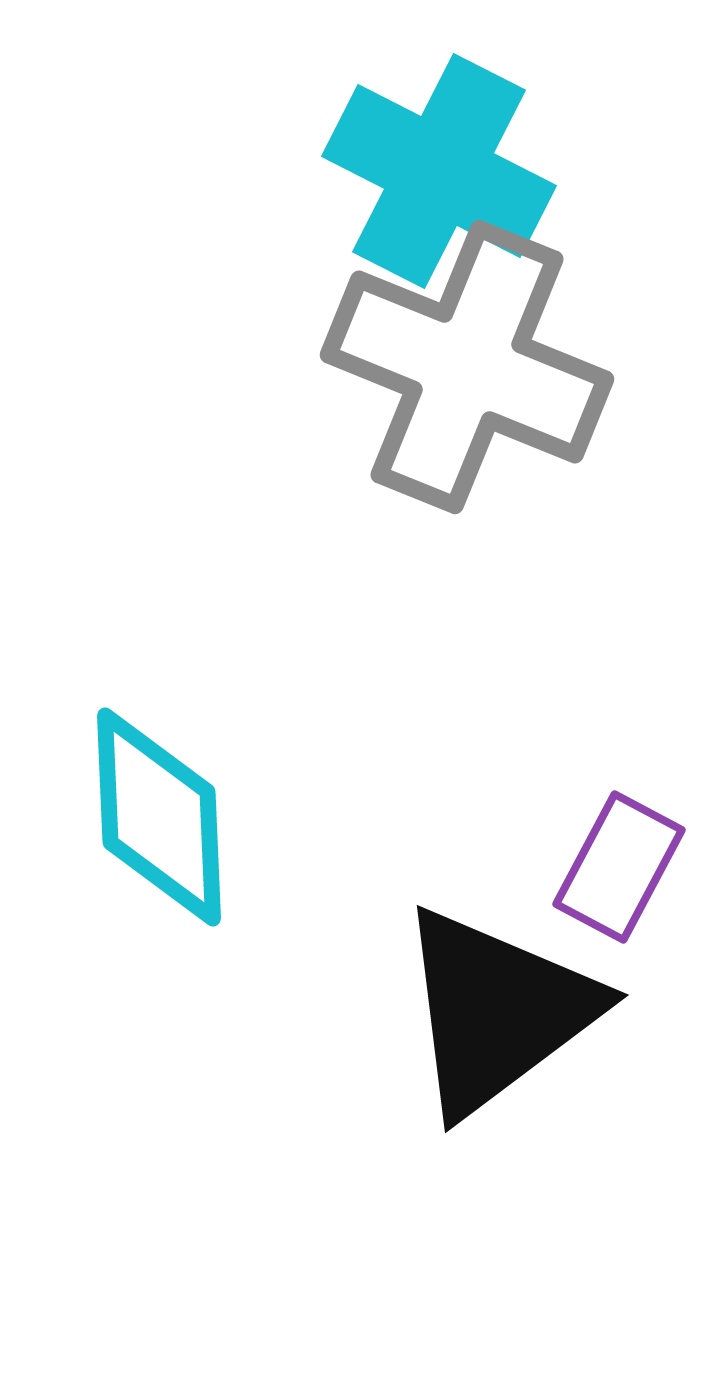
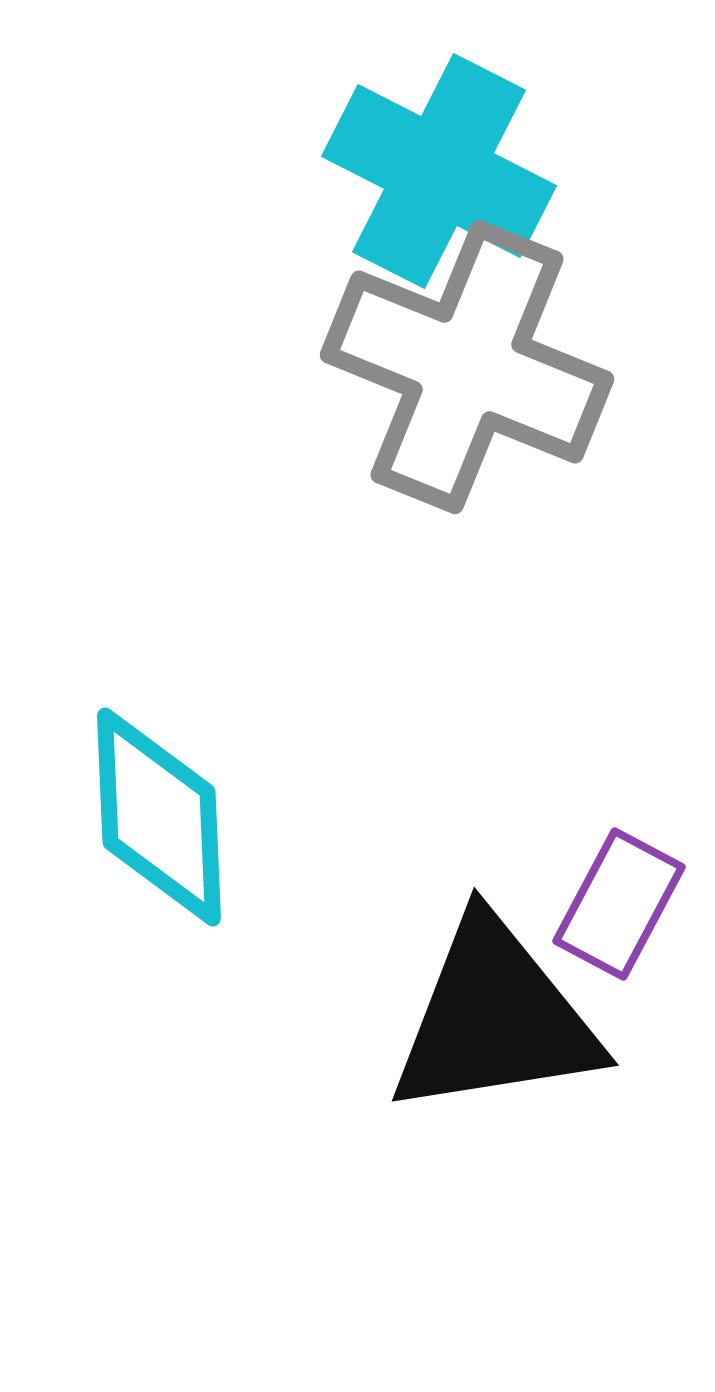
purple rectangle: moved 37 px down
black triangle: moved 2 px left, 7 px down; rotated 28 degrees clockwise
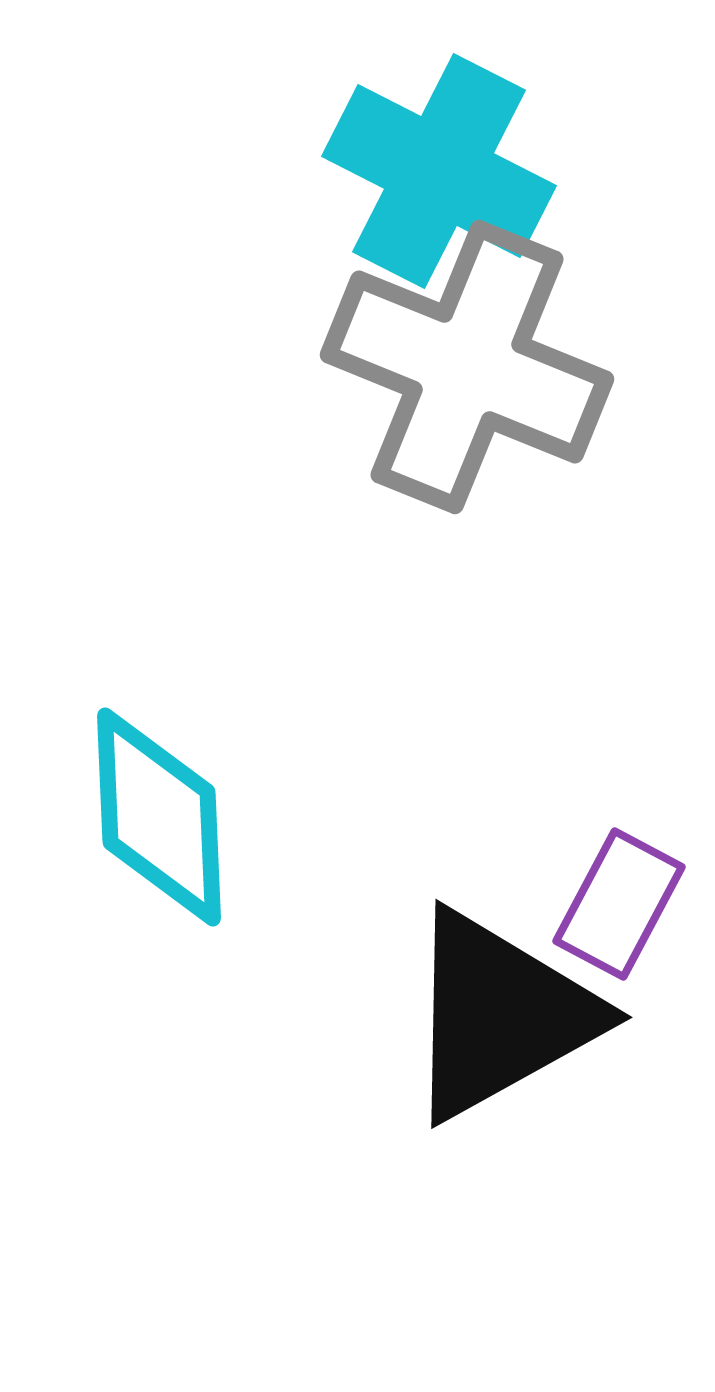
black triangle: moved 5 px right, 3 px up; rotated 20 degrees counterclockwise
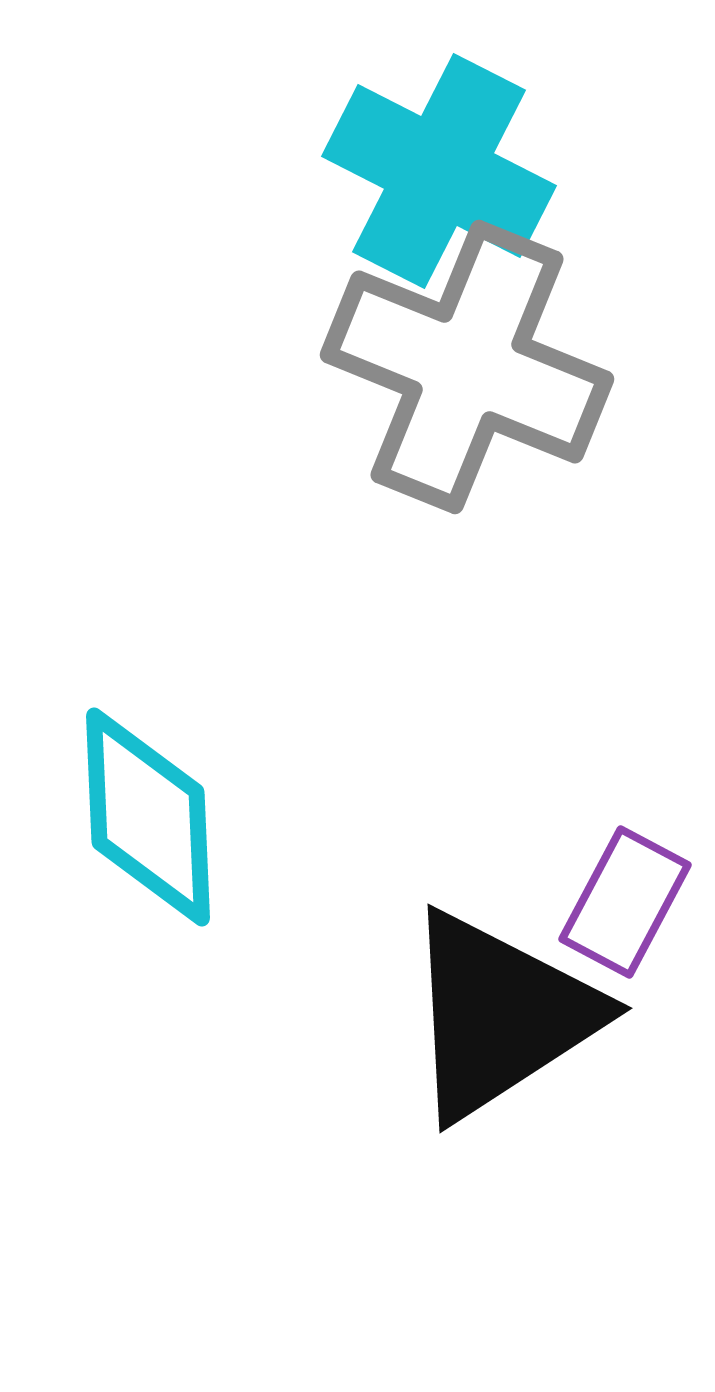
cyan diamond: moved 11 px left
purple rectangle: moved 6 px right, 2 px up
black triangle: rotated 4 degrees counterclockwise
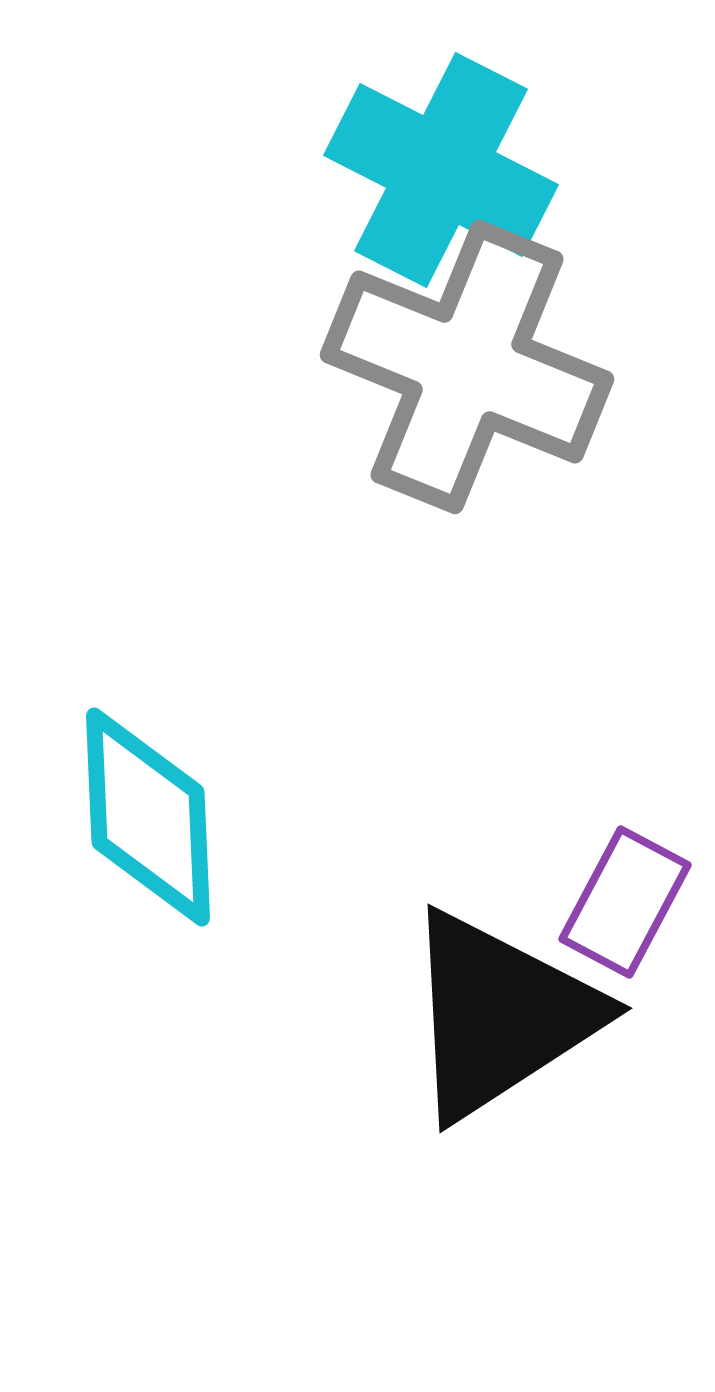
cyan cross: moved 2 px right, 1 px up
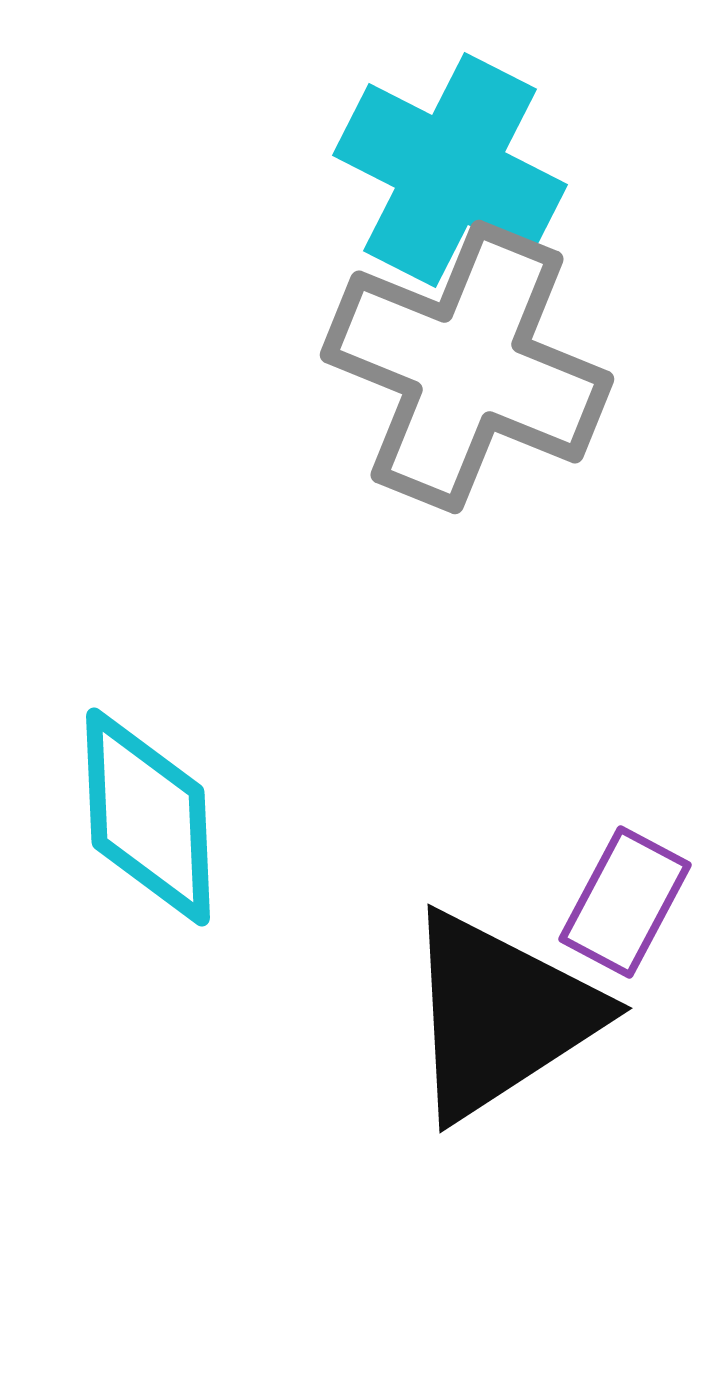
cyan cross: moved 9 px right
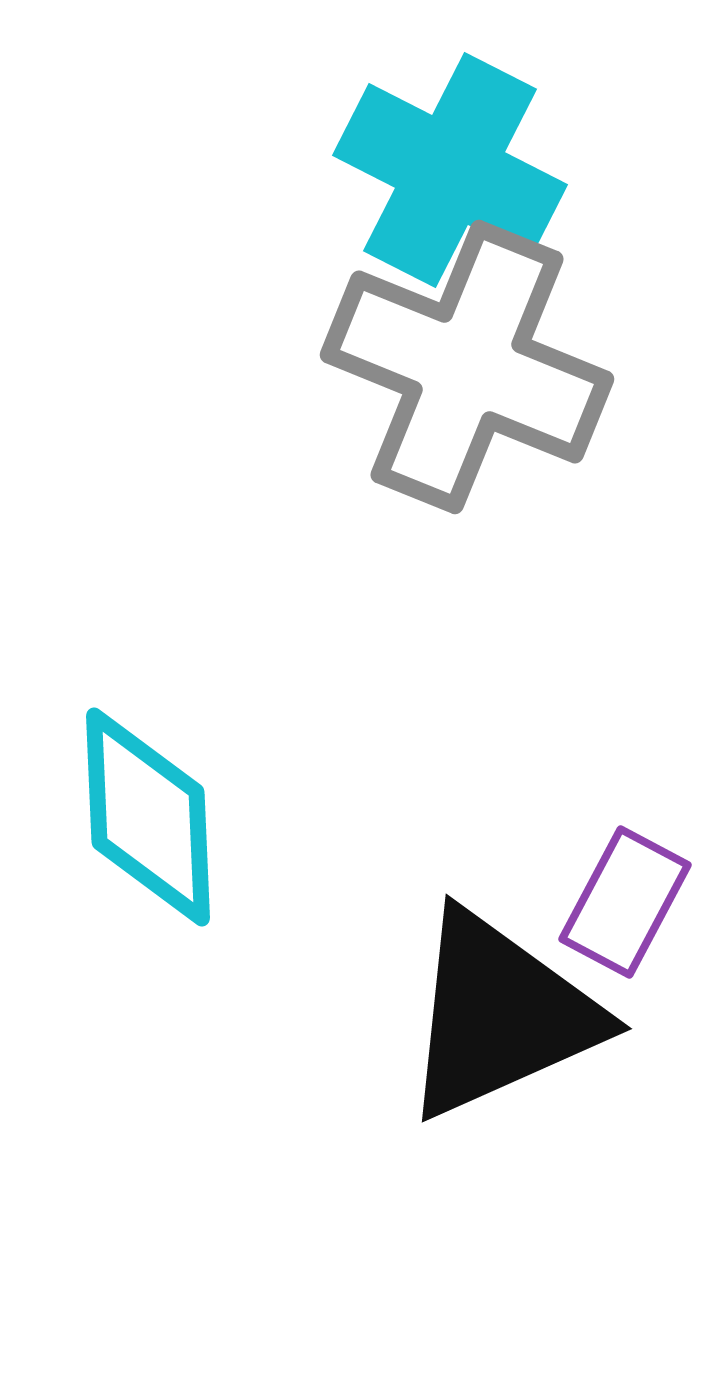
black triangle: rotated 9 degrees clockwise
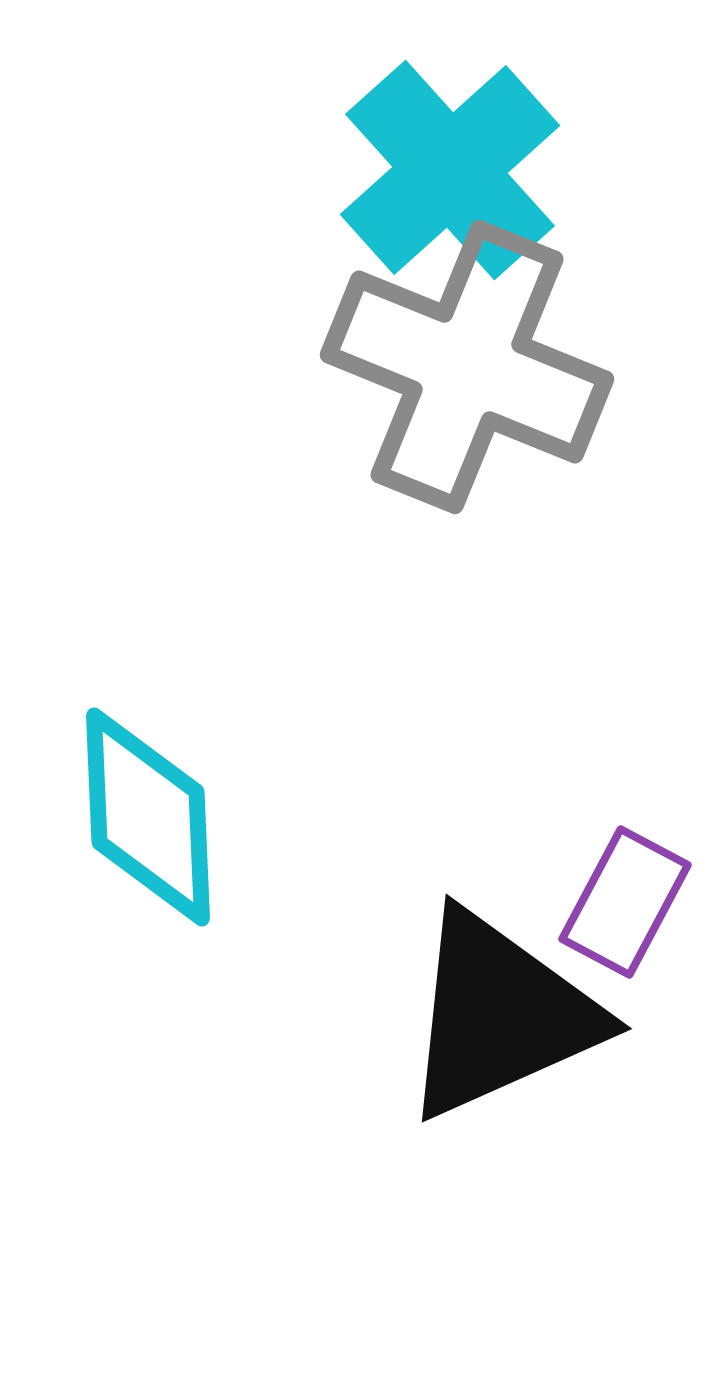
cyan cross: rotated 21 degrees clockwise
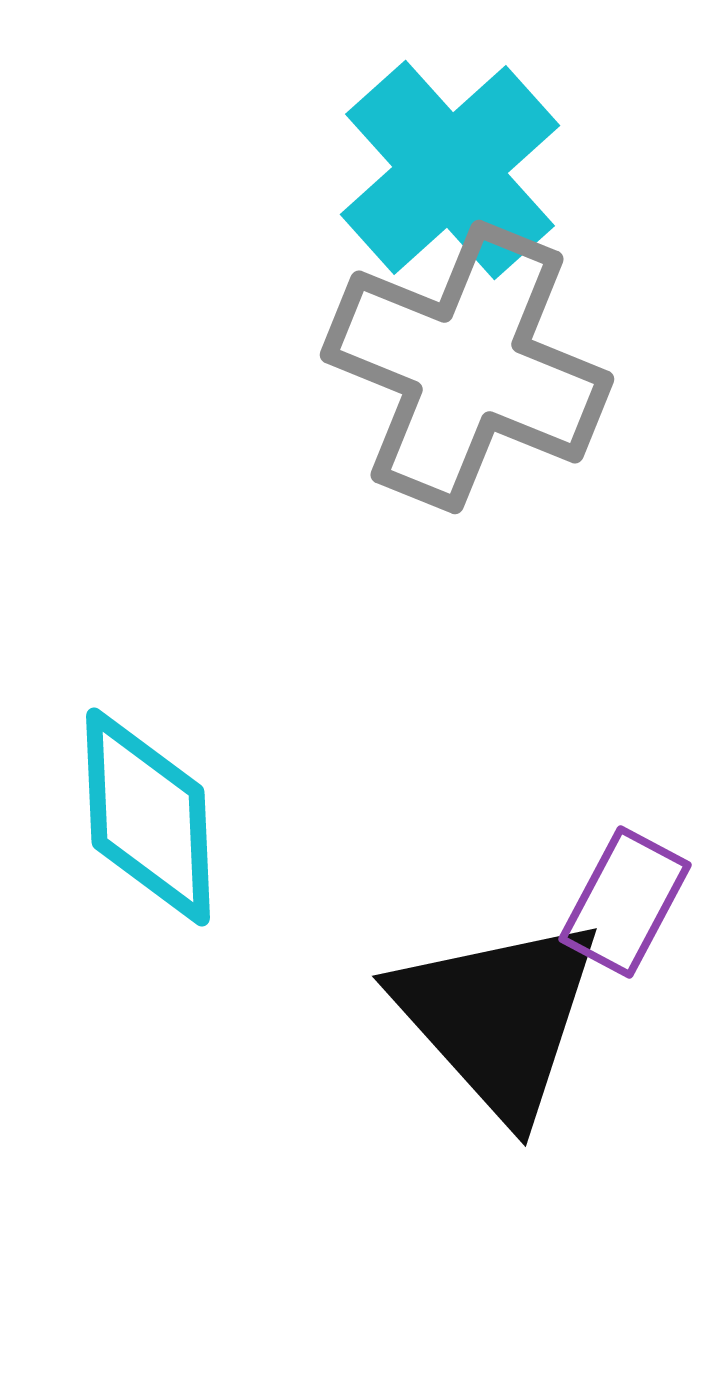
black triangle: moved 2 px left, 2 px down; rotated 48 degrees counterclockwise
